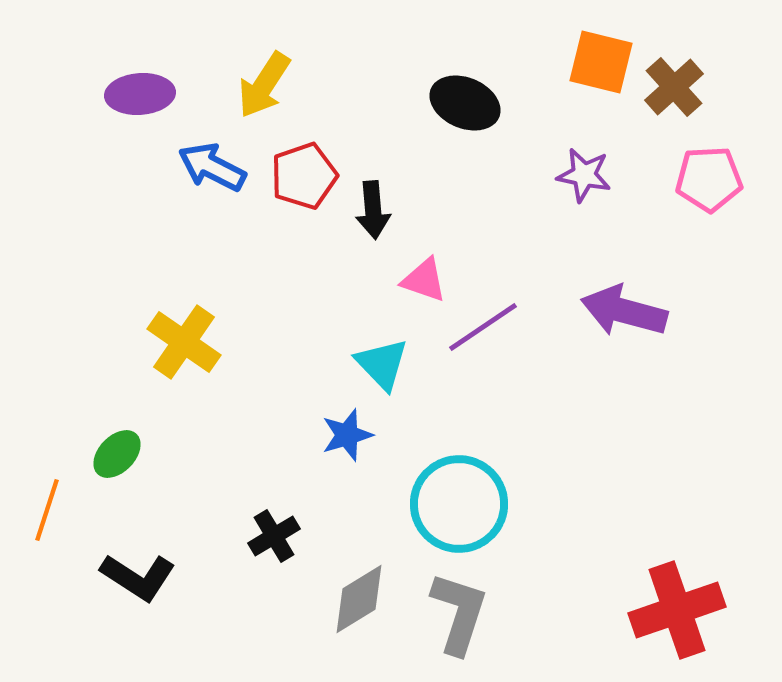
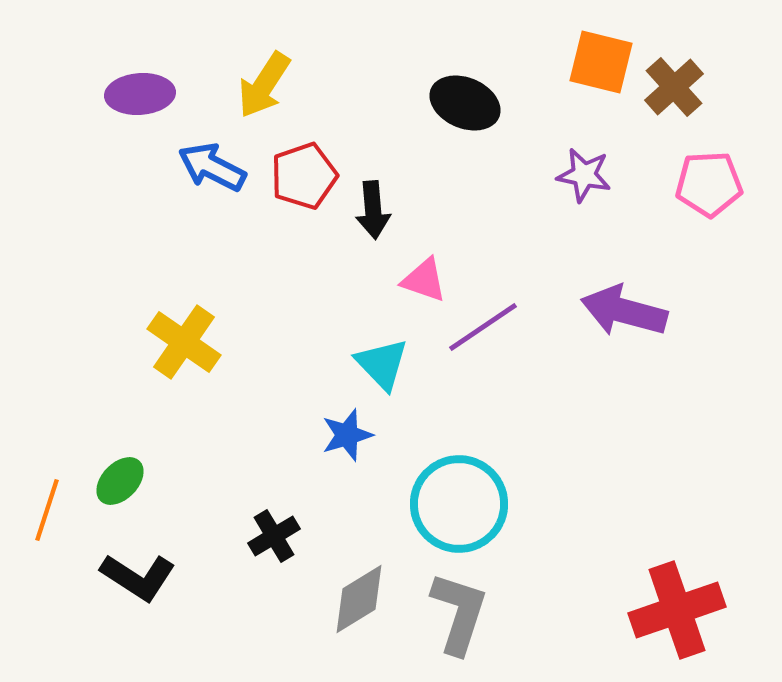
pink pentagon: moved 5 px down
green ellipse: moved 3 px right, 27 px down
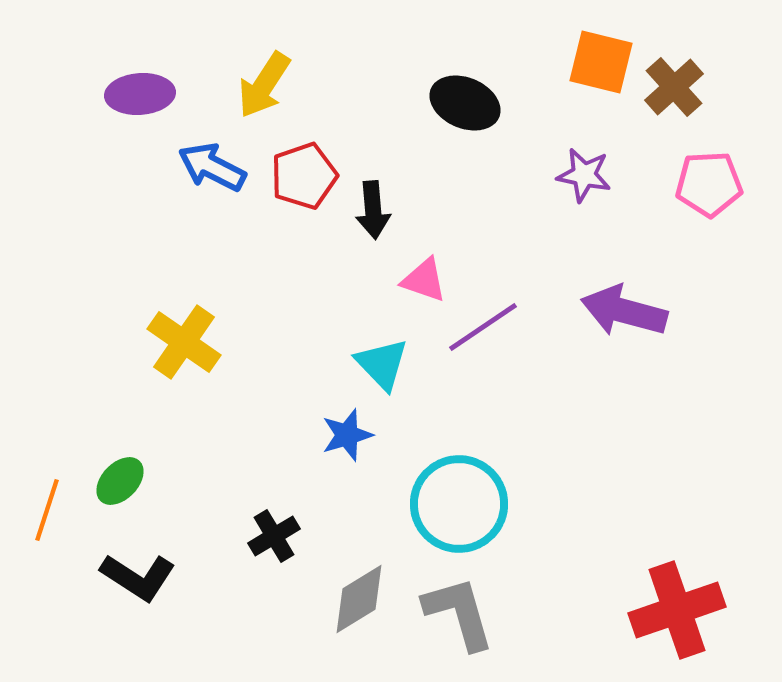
gray L-shape: rotated 34 degrees counterclockwise
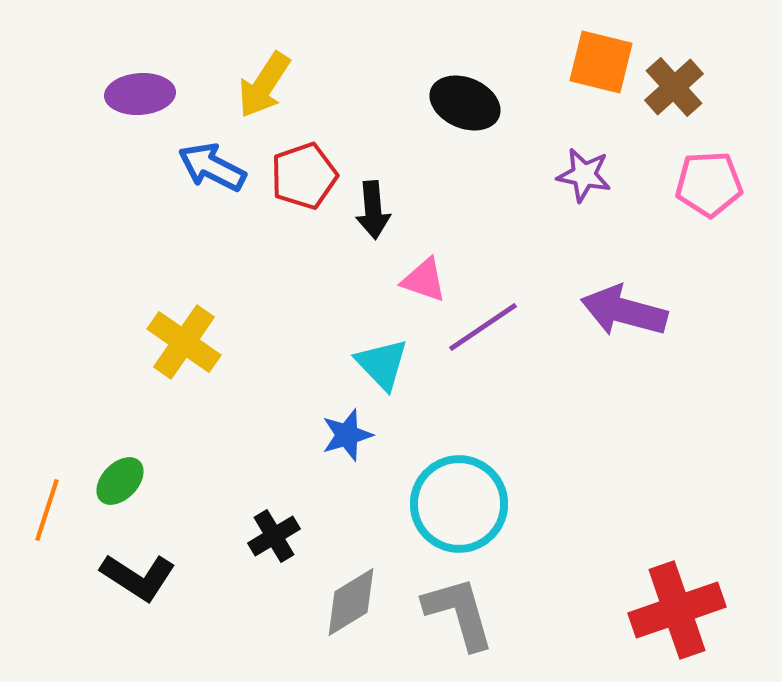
gray diamond: moved 8 px left, 3 px down
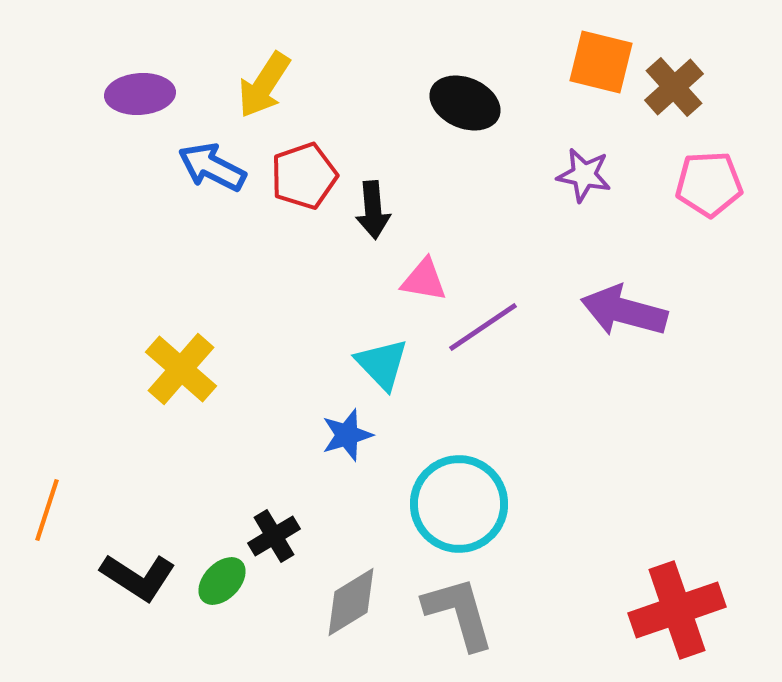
pink triangle: rotated 9 degrees counterclockwise
yellow cross: moved 3 px left, 27 px down; rotated 6 degrees clockwise
green ellipse: moved 102 px right, 100 px down
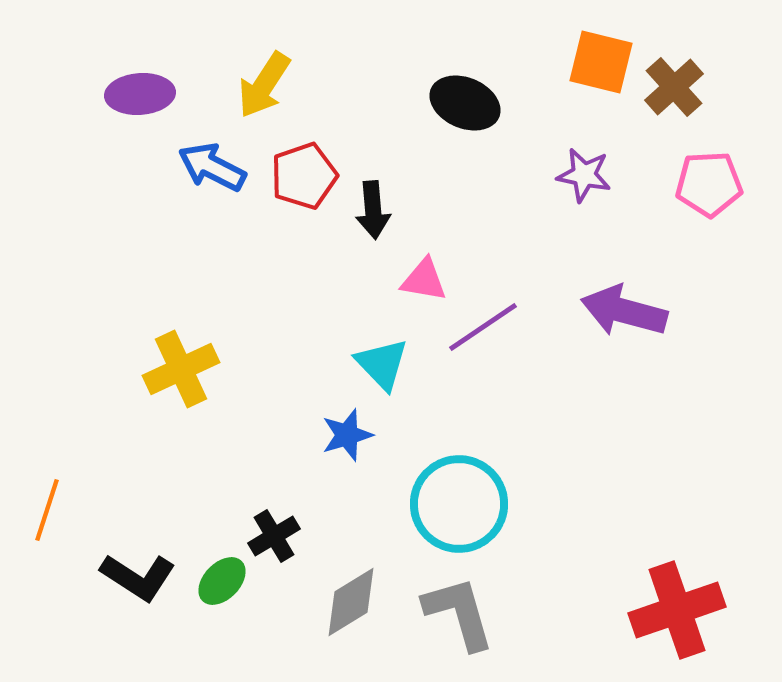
yellow cross: rotated 24 degrees clockwise
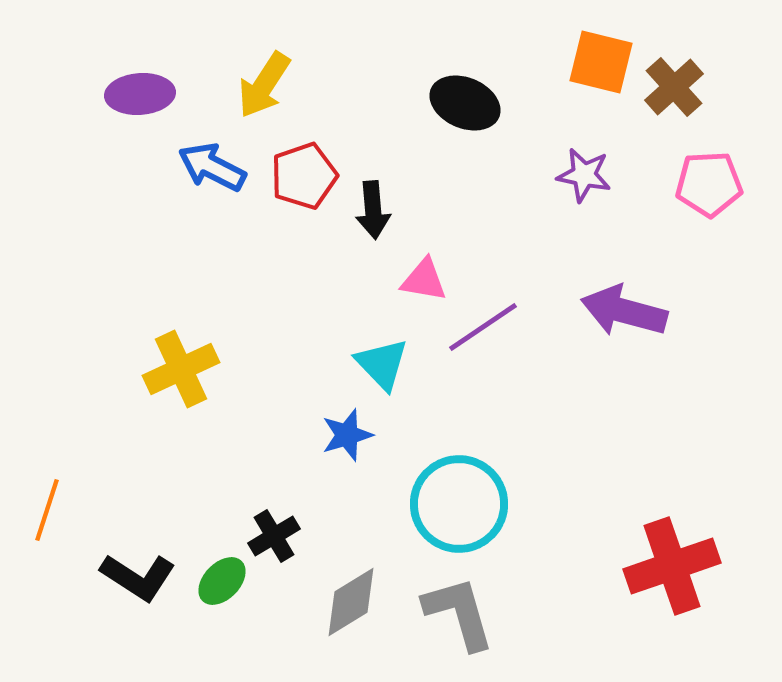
red cross: moved 5 px left, 44 px up
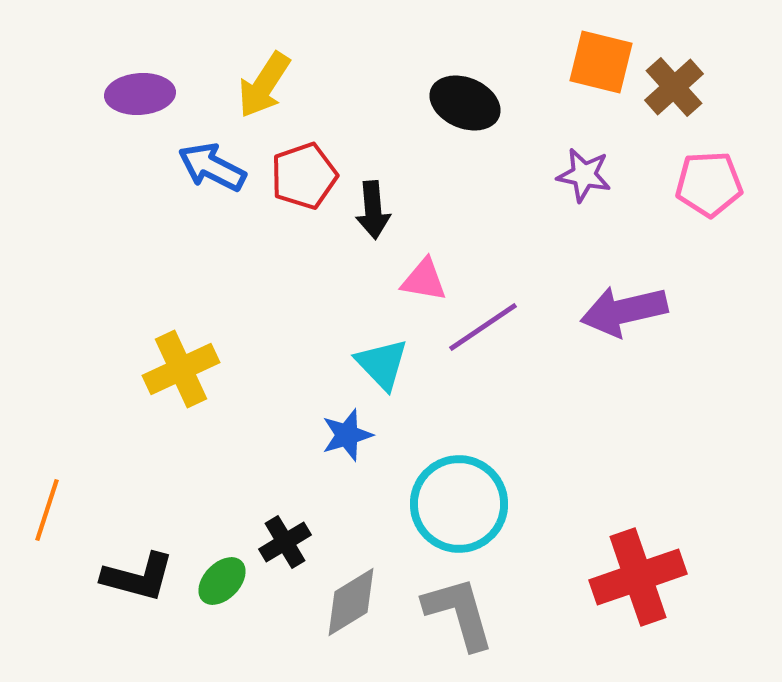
purple arrow: rotated 28 degrees counterclockwise
black cross: moved 11 px right, 6 px down
red cross: moved 34 px left, 11 px down
black L-shape: rotated 18 degrees counterclockwise
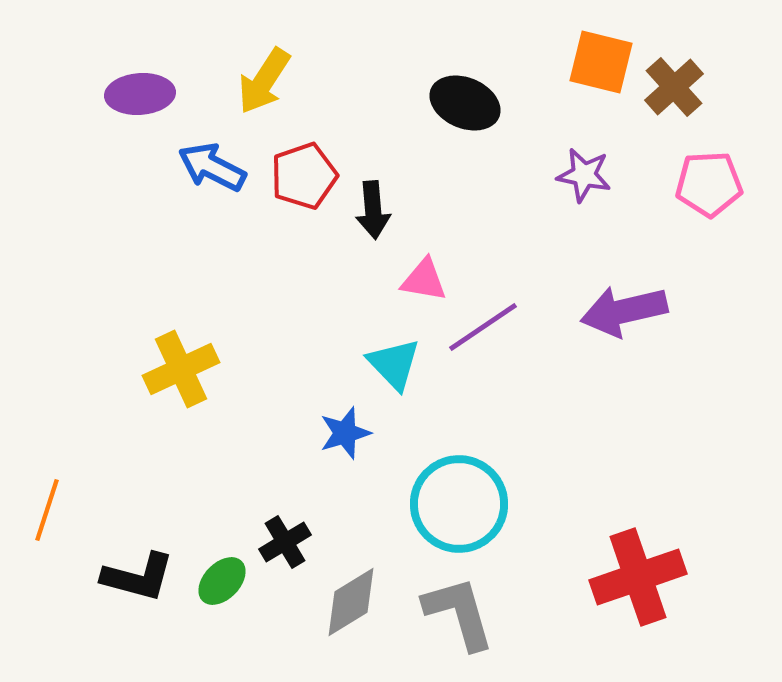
yellow arrow: moved 4 px up
cyan triangle: moved 12 px right
blue star: moved 2 px left, 2 px up
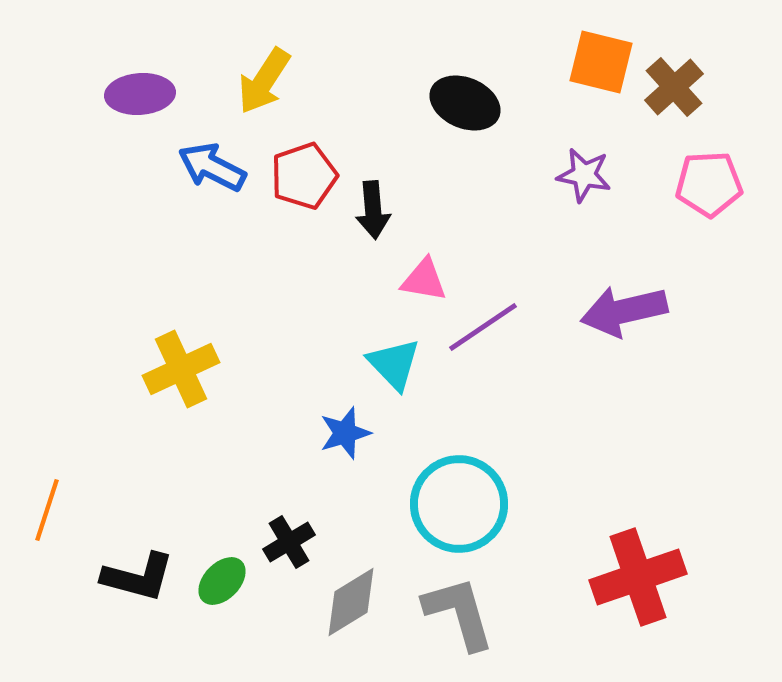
black cross: moved 4 px right
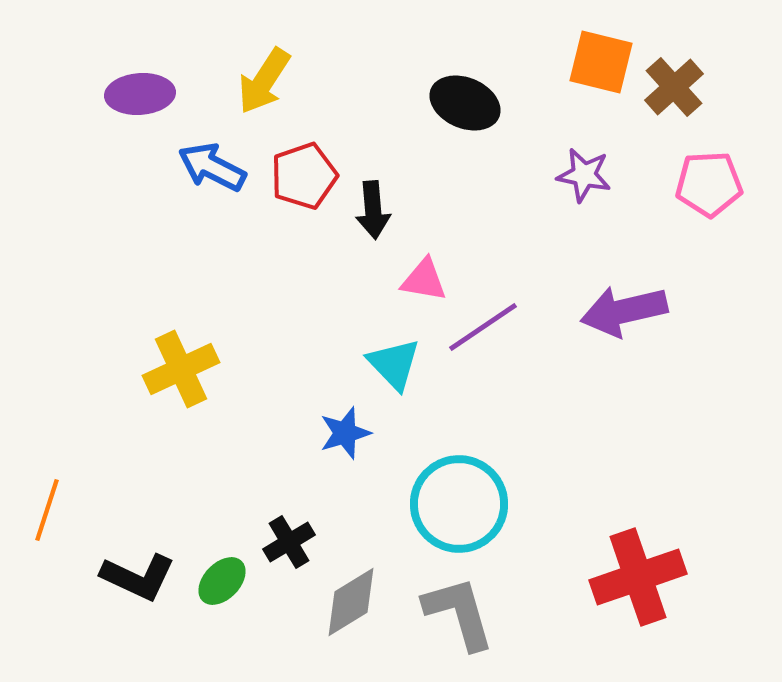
black L-shape: rotated 10 degrees clockwise
